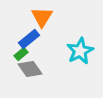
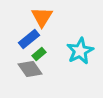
green rectangle: moved 18 px right
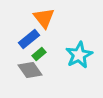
orange triangle: moved 2 px right, 1 px down; rotated 10 degrees counterclockwise
cyan star: moved 1 px left, 4 px down
gray diamond: moved 1 px down
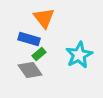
blue rectangle: rotated 55 degrees clockwise
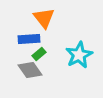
blue rectangle: rotated 20 degrees counterclockwise
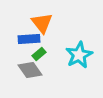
orange triangle: moved 2 px left, 5 px down
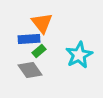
green rectangle: moved 3 px up
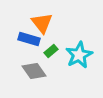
blue rectangle: rotated 20 degrees clockwise
green rectangle: moved 12 px right
gray diamond: moved 4 px right, 1 px down
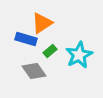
orange triangle: rotated 35 degrees clockwise
blue rectangle: moved 3 px left
green rectangle: moved 1 px left
